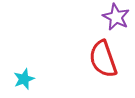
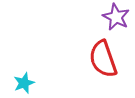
cyan star: moved 4 px down
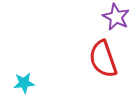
cyan star: rotated 15 degrees clockwise
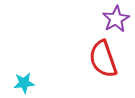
purple star: moved 2 px down; rotated 16 degrees clockwise
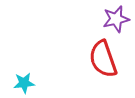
purple star: rotated 16 degrees clockwise
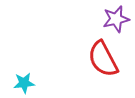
red semicircle: rotated 9 degrees counterclockwise
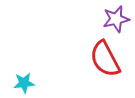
red semicircle: moved 2 px right
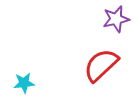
red semicircle: moved 4 px left, 6 px down; rotated 75 degrees clockwise
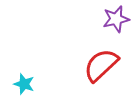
cyan star: moved 1 px down; rotated 25 degrees clockwise
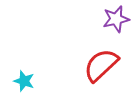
cyan star: moved 3 px up
